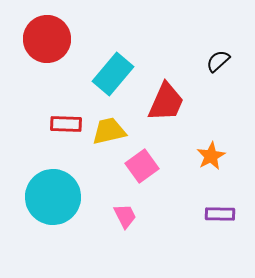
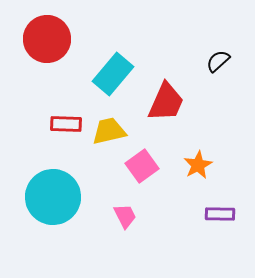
orange star: moved 13 px left, 9 px down
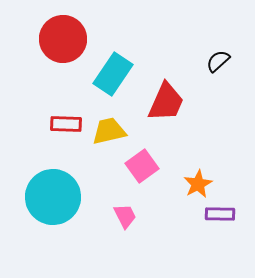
red circle: moved 16 px right
cyan rectangle: rotated 6 degrees counterclockwise
orange star: moved 19 px down
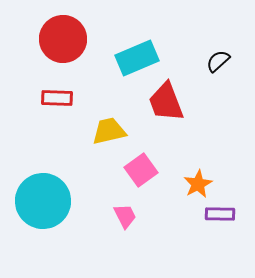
cyan rectangle: moved 24 px right, 16 px up; rotated 33 degrees clockwise
red trapezoid: rotated 135 degrees clockwise
red rectangle: moved 9 px left, 26 px up
pink square: moved 1 px left, 4 px down
cyan circle: moved 10 px left, 4 px down
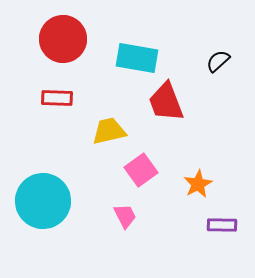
cyan rectangle: rotated 33 degrees clockwise
purple rectangle: moved 2 px right, 11 px down
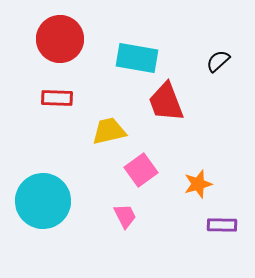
red circle: moved 3 px left
orange star: rotated 12 degrees clockwise
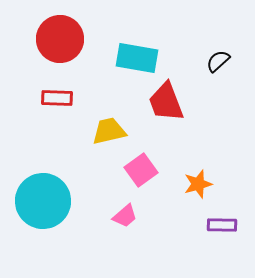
pink trapezoid: rotated 76 degrees clockwise
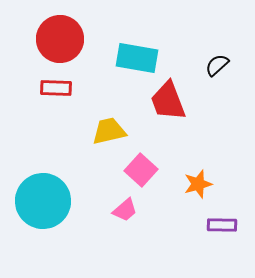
black semicircle: moved 1 px left, 4 px down
red rectangle: moved 1 px left, 10 px up
red trapezoid: moved 2 px right, 1 px up
pink square: rotated 12 degrees counterclockwise
pink trapezoid: moved 6 px up
